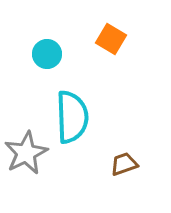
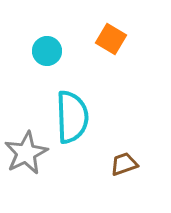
cyan circle: moved 3 px up
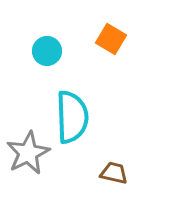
gray star: moved 2 px right
brown trapezoid: moved 10 px left, 9 px down; rotated 32 degrees clockwise
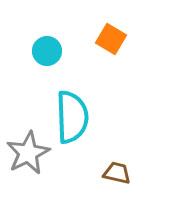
brown trapezoid: moved 3 px right
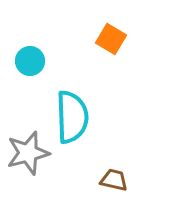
cyan circle: moved 17 px left, 10 px down
gray star: rotated 12 degrees clockwise
brown trapezoid: moved 3 px left, 7 px down
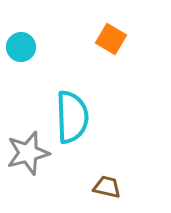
cyan circle: moved 9 px left, 14 px up
brown trapezoid: moved 7 px left, 7 px down
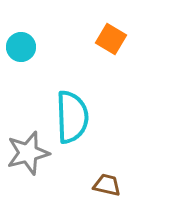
brown trapezoid: moved 2 px up
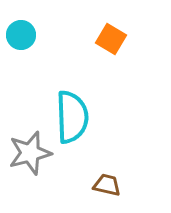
cyan circle: moved 12 px up
gray star: moved 2 px right
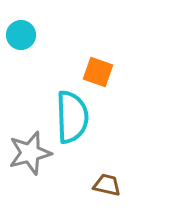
orange square: moved 13 px left, 33 px down; rotated 12 degrees counterclockwise
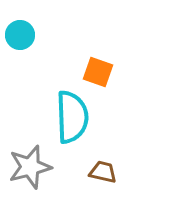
cyan circle: moved 1 px left
gray star: moved 14 px down
brown trapezoid: moved 4 px left, 13 px up
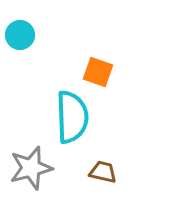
gray star: moved 1 px right, 1 px down
